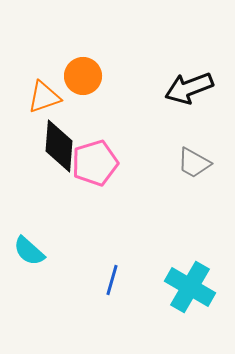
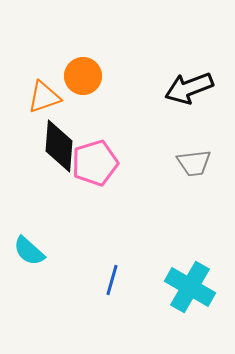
gray trapezoid: rotated 36 degrees counterclockwise
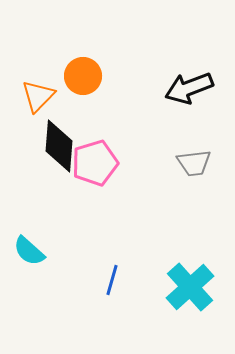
orange triangle: moved 6 px left, 1 px up; rotated 27 degrees counterclockwise
cyan cross: rotated 18 degrees clockwise
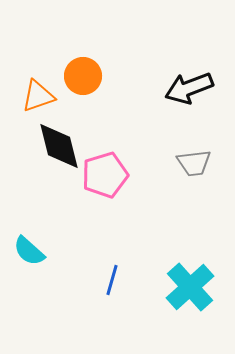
orange triangle: rotated 27 degrees clockwise
black diamond: rotated 18 degrees counterclockwise
pink pentagon: moved 10 px right, 12 px down
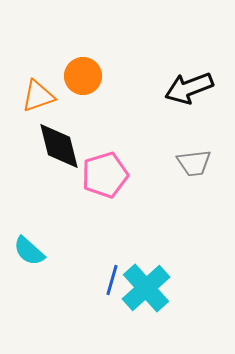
cyan cross: moved 44 px left, 1 px down
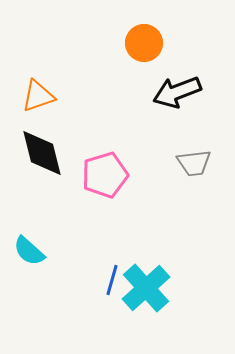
orange circle: moved 61 px right, 33 px up
black arrow: moved 12 px left, 4 px down
black diamond: moved 17 px left, 7 px down
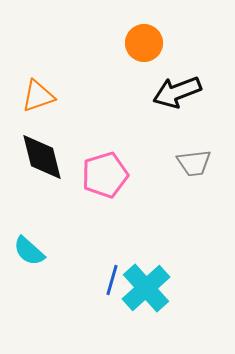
black diamond: moved 4 px down
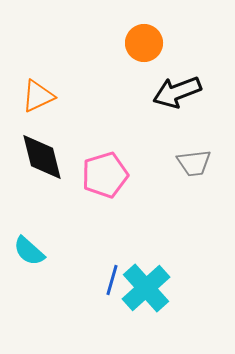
orange triangle: rotated 6 degrees counterclockwise
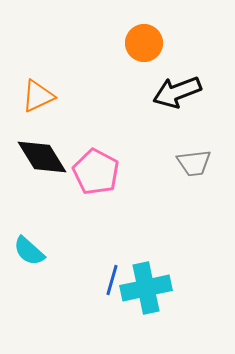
black diamond: rotated 18 degrees counterclockwise
pink pentagon: moved 9 px left, 3 px up; rotated 27 degrees counterclockwise
cyan cross: rotated 30 degrees clockwise
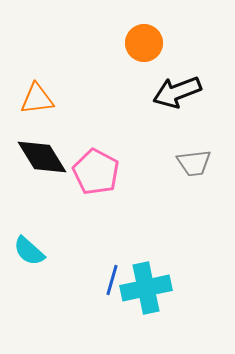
orange triangle: moved 1 px left, 3 px down; rotated 18 degrees clockwise
